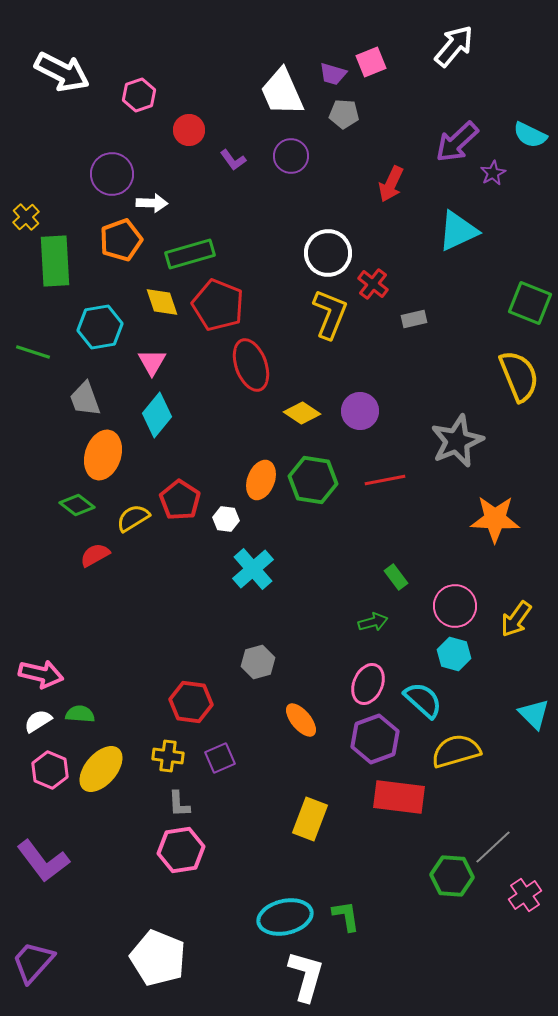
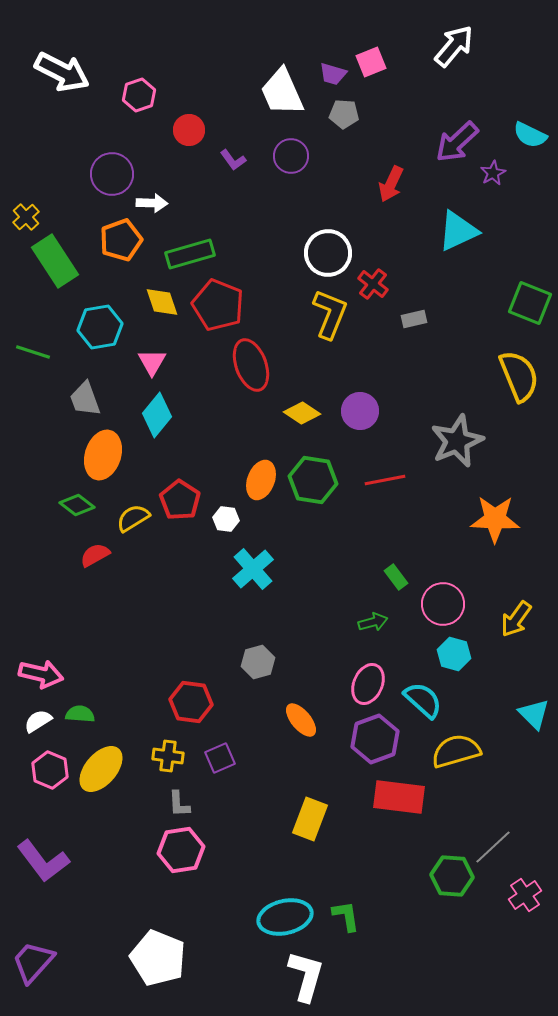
green rectangle at (55, 261): rotated 30 degrees counterclockwise
pink circle at (455, 606): moved 12 px left, 2 px up
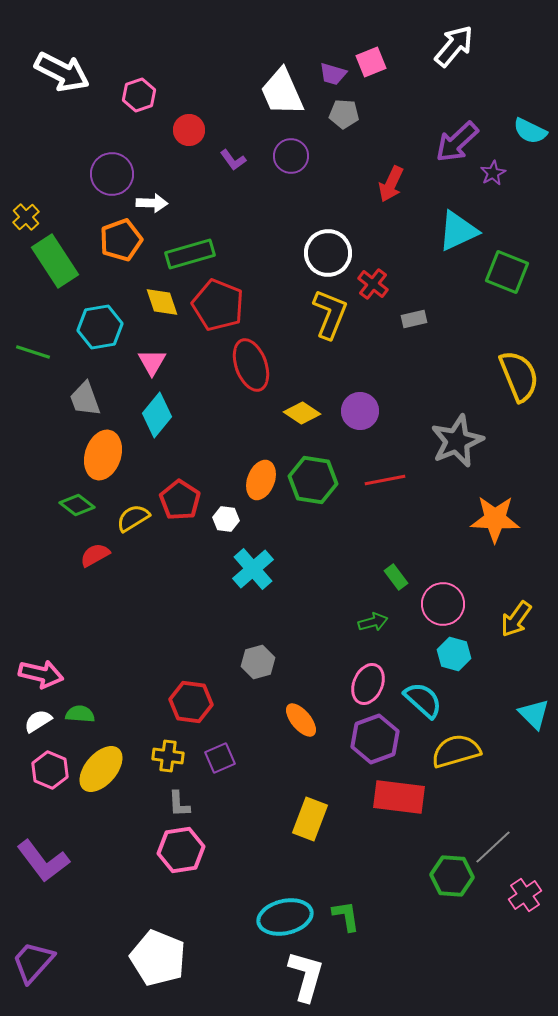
cyan semicircle at (530, 135): moved 4 px up
green square at (530, 303): moved 23 px left, 31 px up
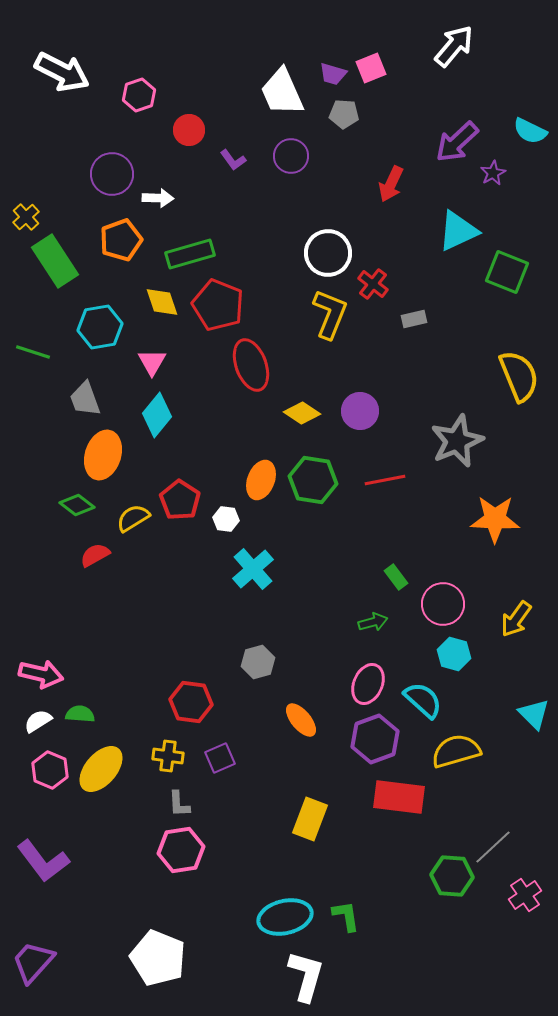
pink square at (371, 62): moved 6 px down
white arrow at (152, 203): moved 6 px right, 5 px up
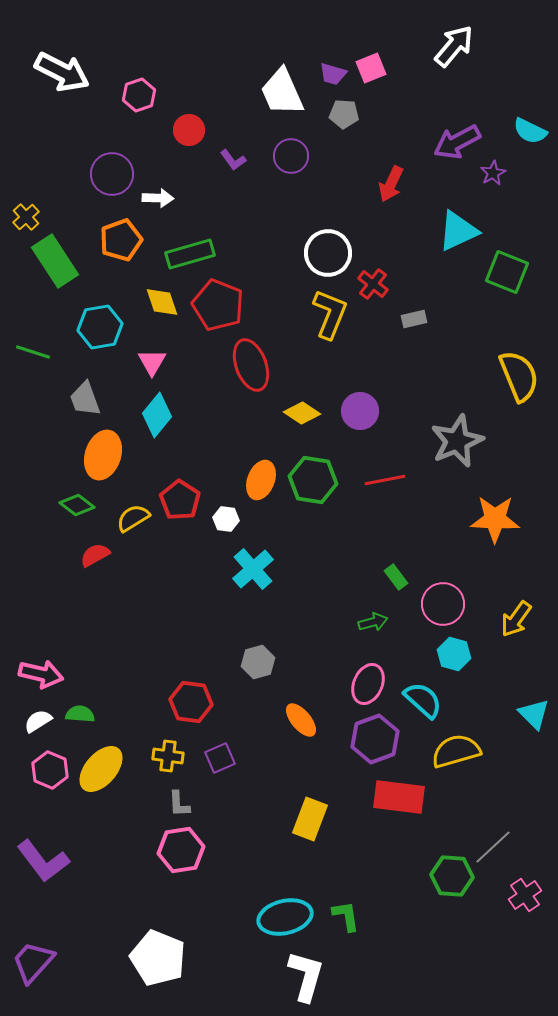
purple arrow at (457, 142): rotated 15 degrees clockwise
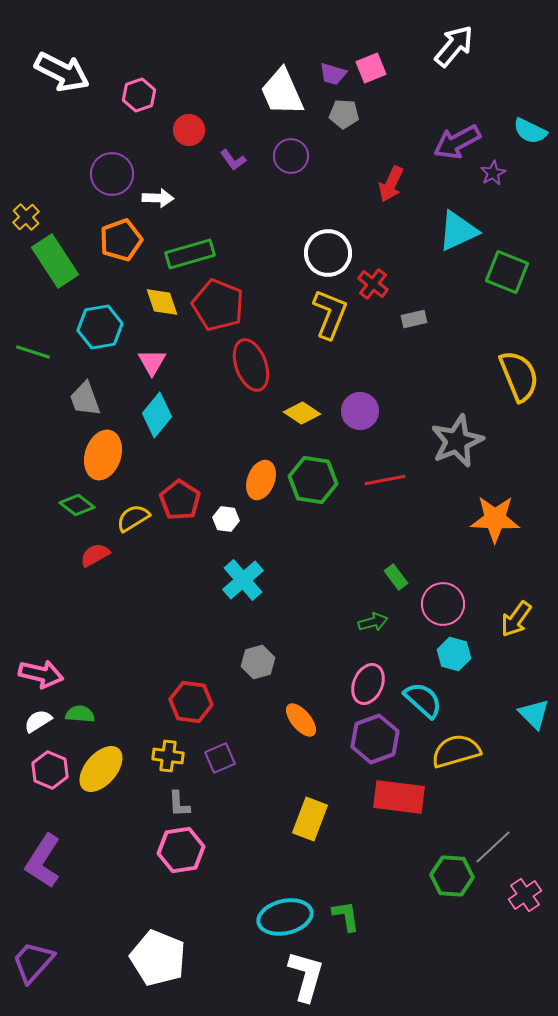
cyan cross at (253, 569): moved 10 px left, 11 px down
purple L-shape at (43, 861): rotated 70 degrees clockwise
